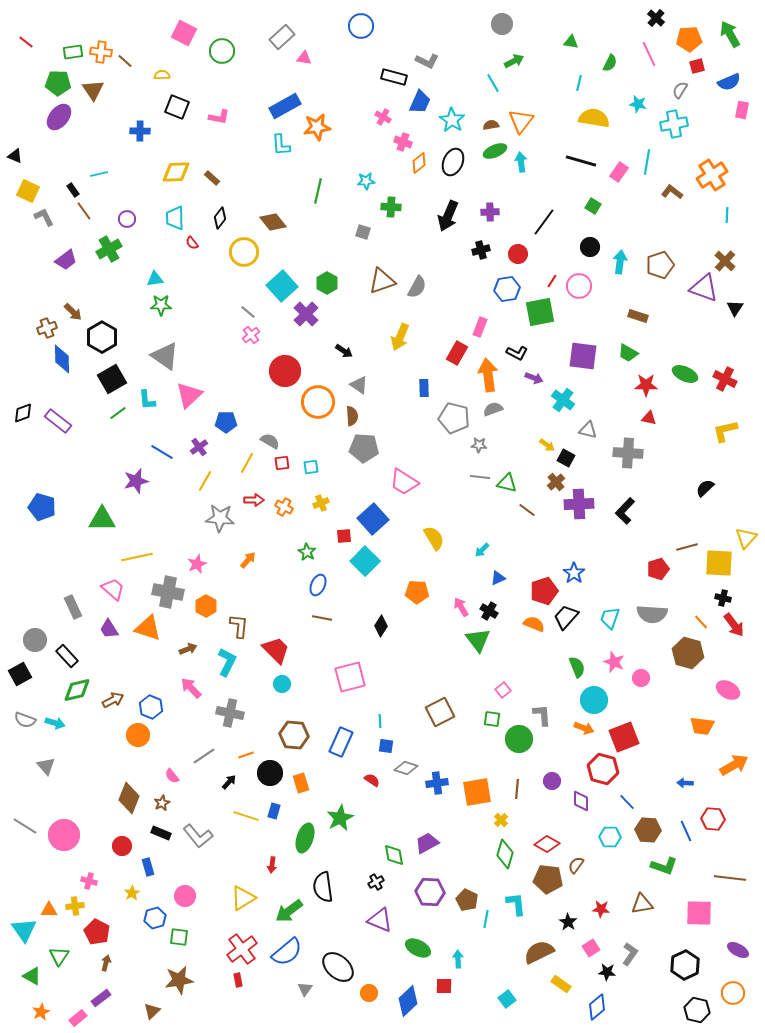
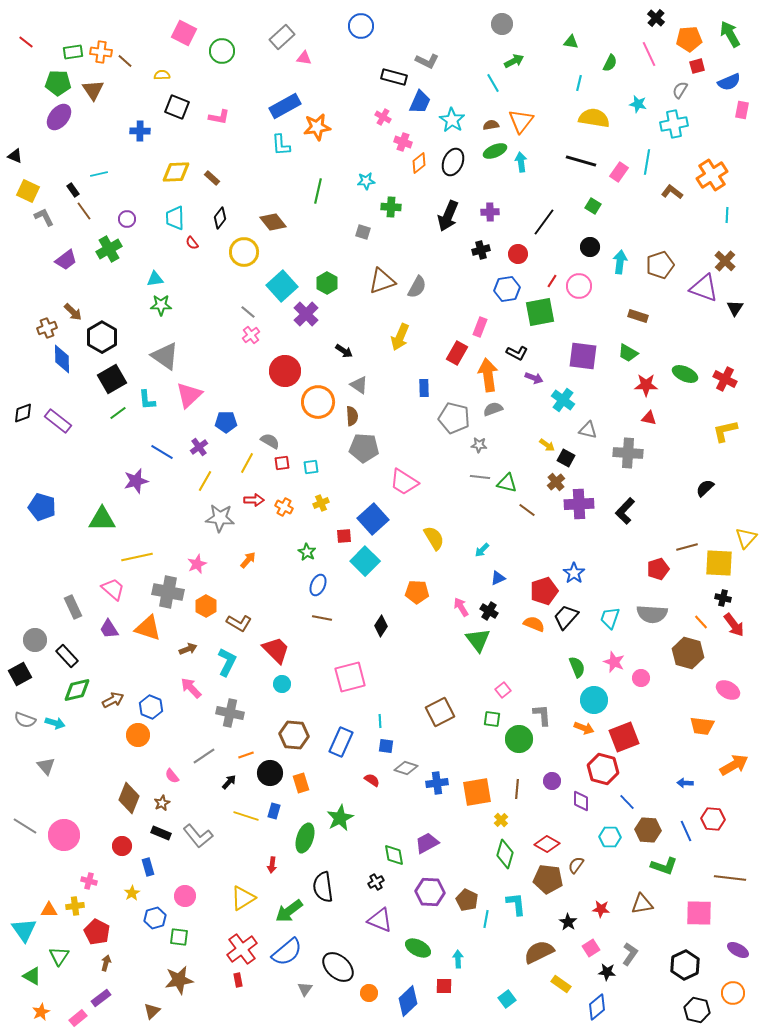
brown L-shape at (239, 626): moved 3 px up; rotated 115 degrees clockwise
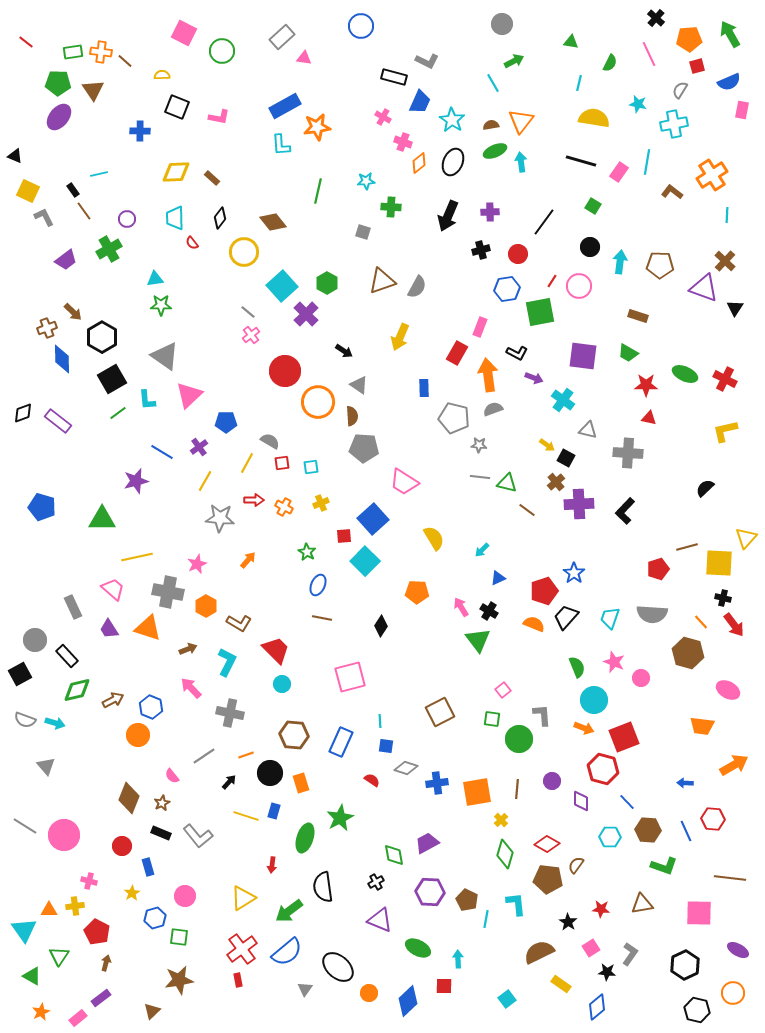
brown pentagon at (660, 265): rotated 20 degrees clockwise
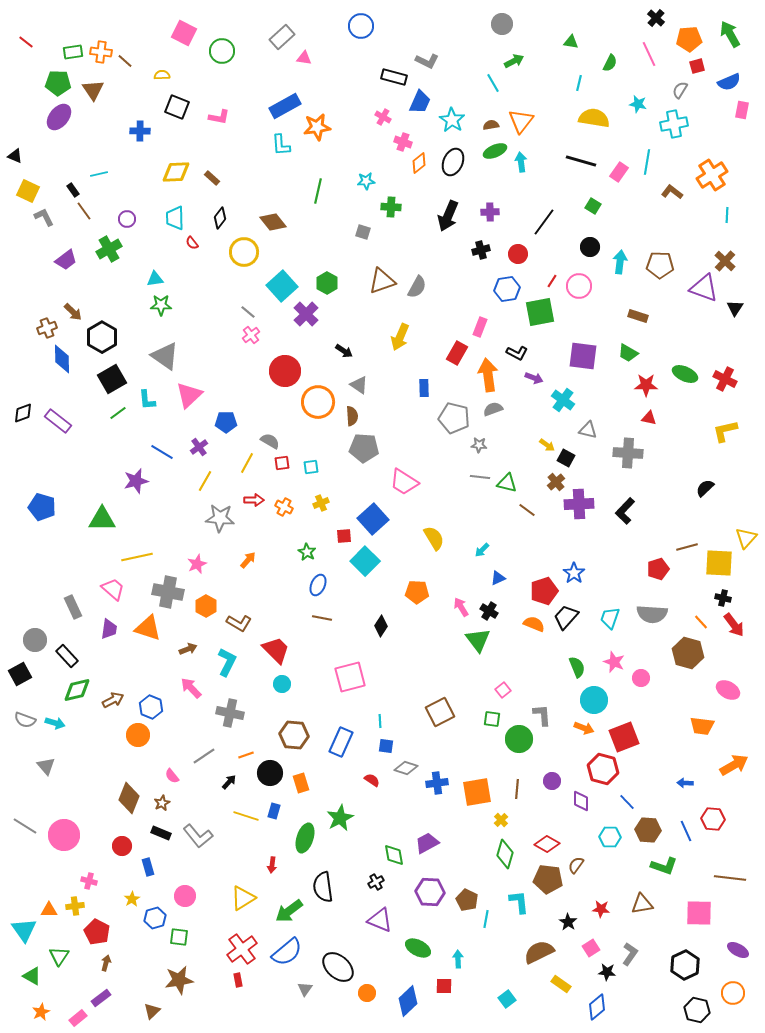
purple trapezoid at (109, 629): rotated 140 degrees counterclockwise
yellow star at (132, 893): moved 6 px down
cyan L-shape at (516, 904): moved 3 px right, 2 px up
orange circle at (369, 993): moved 2 px left
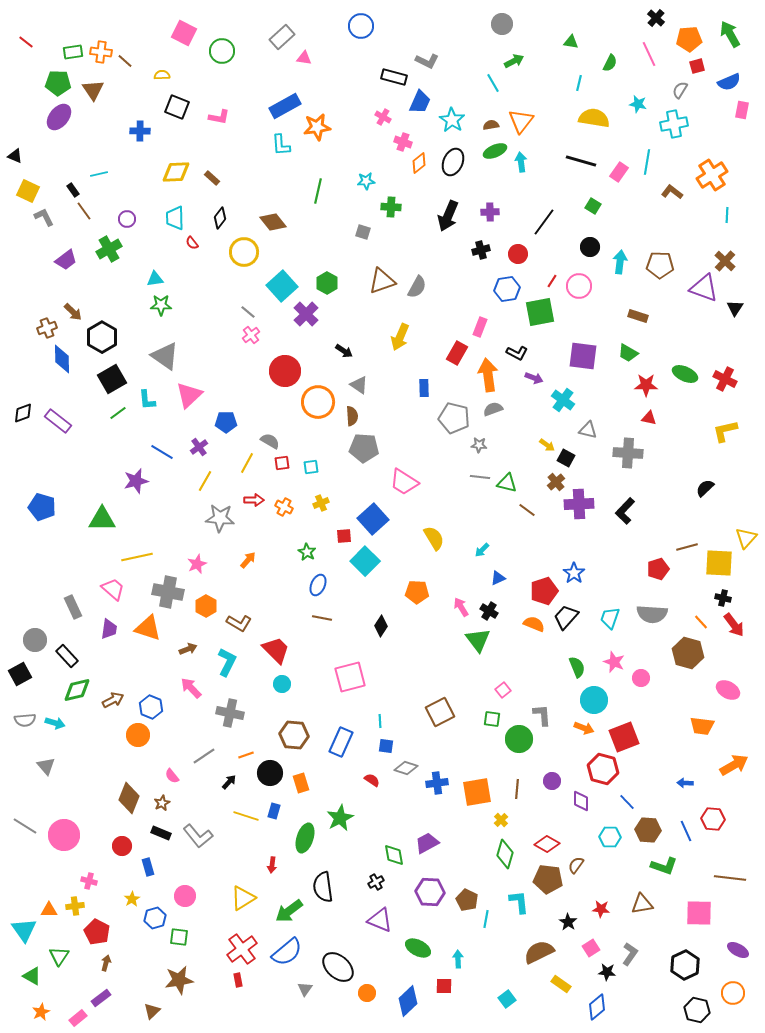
gray semicircle at (25, 720): rotated 25 degrees counterclockwise
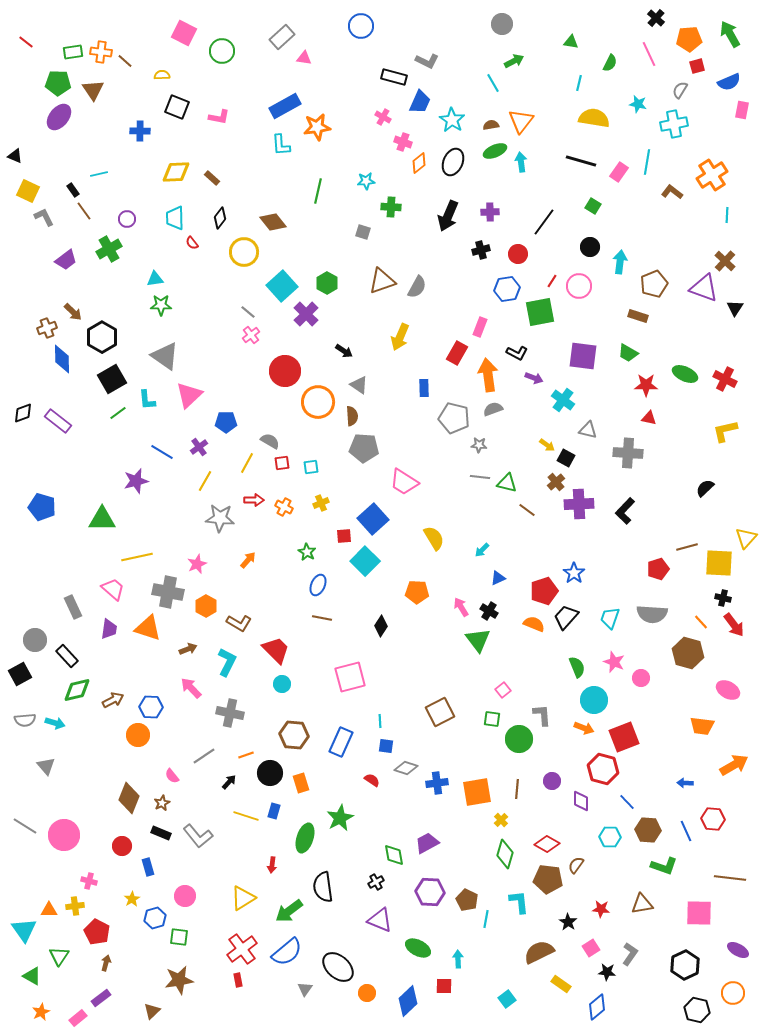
brown pentagon at (660, 265): moved 6 px left, 19 px down; rotated 24 degrees counterclockwise
blue hexagon at (151, 707): rotated 20 degrees counterclockwise
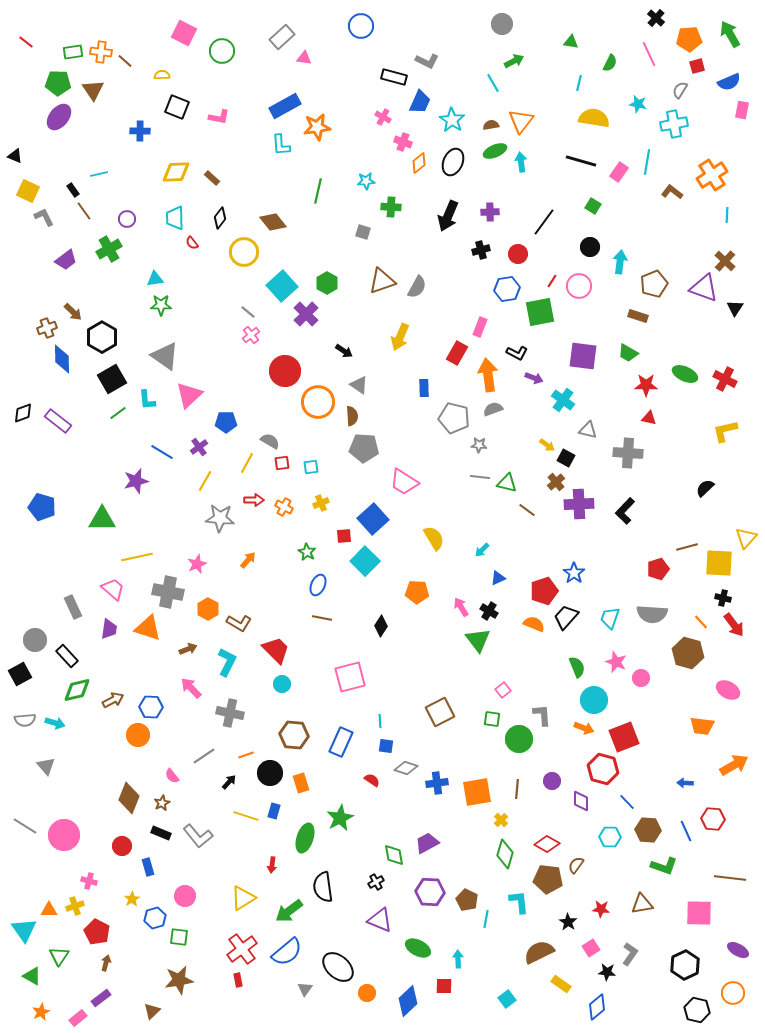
orange hexagon at (206, 606): moved 2 px right, 3 px down
pink star at (614, 662): moved 2 px right
yellow cross at (75, 906): rotated 12 degrees counterclockwise
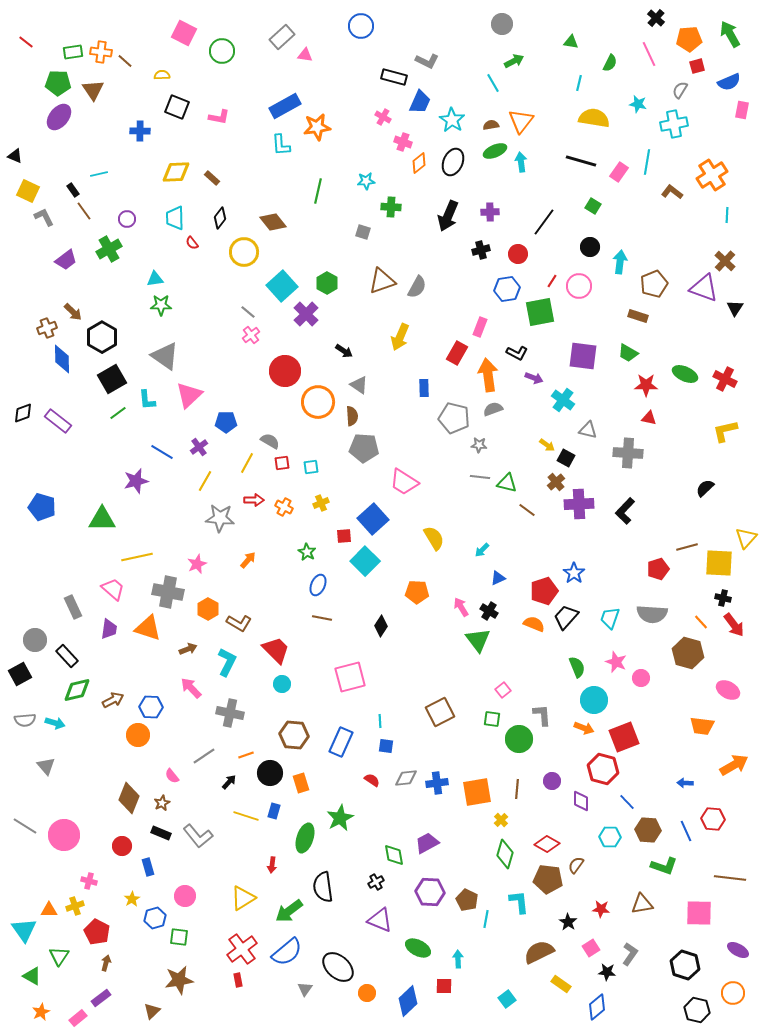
pink triangle at (304, 58): moved 1 px right, 3 px up
gray diamond at (406, 768): moved 10 px down; rotated 25 degrees counterclockwise
black hexagon at (685, 965): rotated 16 degrees counterclockwise
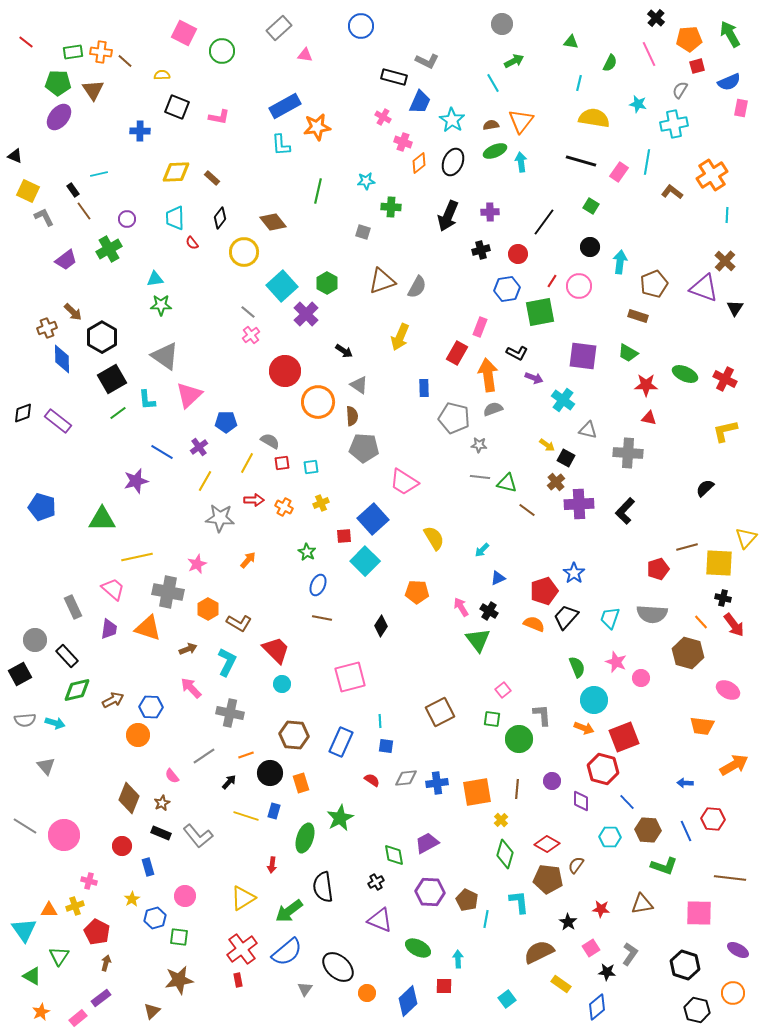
gray rectangle at (282, 37): moved 3 px left, 9 px up
pink rectangle at (742, 110): moved 1 px left, 2 px up
green square at (593, 206): moved 2 px left
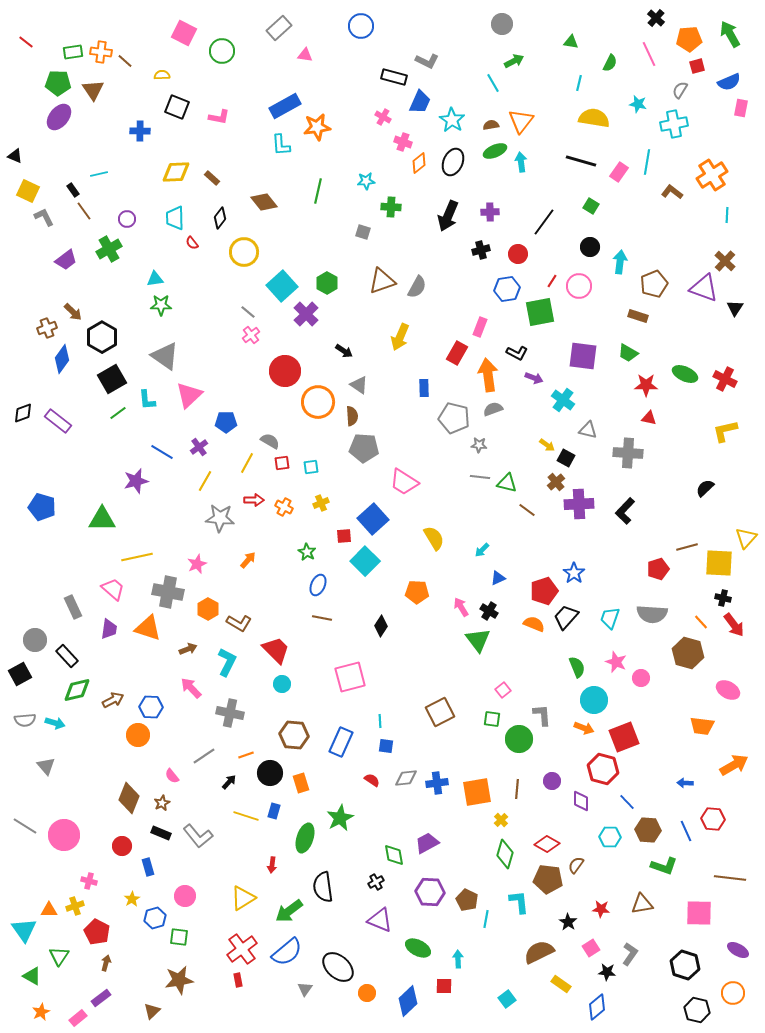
brown diamond at (273, 222): moved 9 px left, 20 px up
blue diamond at (62, 359): rotated 36 degrees clockwise
